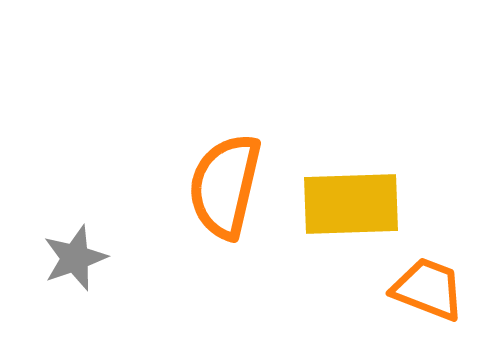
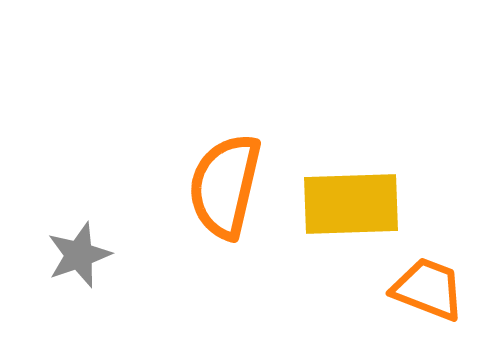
gray star: moved 4 px right, 3 px up
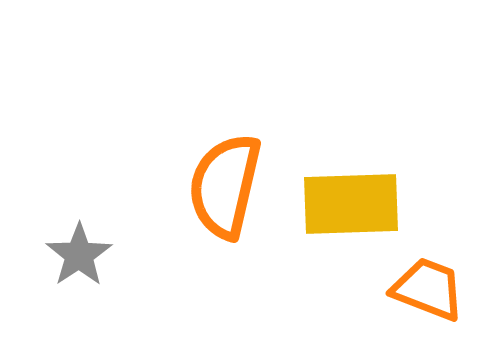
gray star: rotated 14 degrees counterclockwise
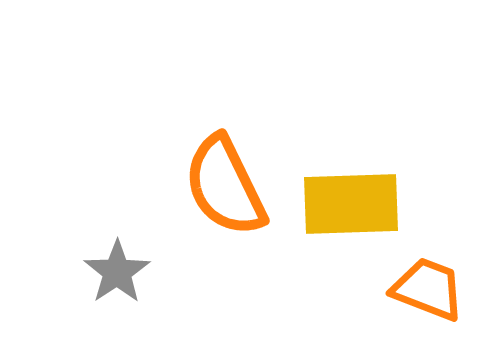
orange semicircle: rotated 39 degrees counterclockwise
gray star: moved 38 px right, 17 px down
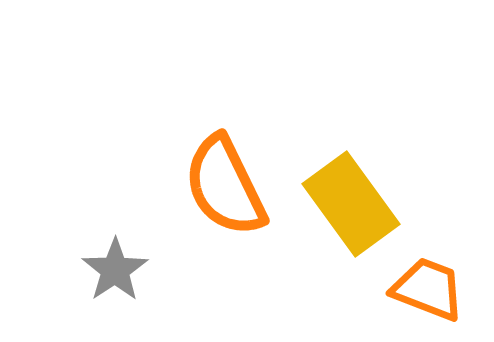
yellow rectangle: rotated 56 degrees clockwise
gray star: moved 2 px left, 2 px up
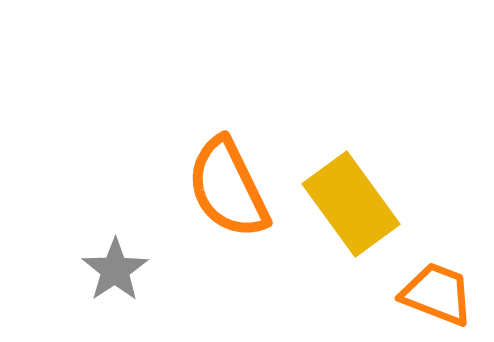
orange semicircle: moved 3 px right, 2 px down
orange trapezoid: moved 9 px right, 5 px down
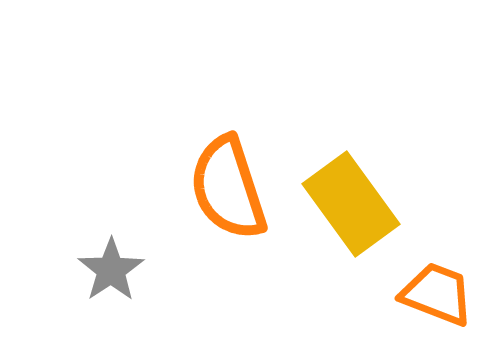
orange semicircle: rotated 8 degrees clockwise
gray star: moved 4 px left
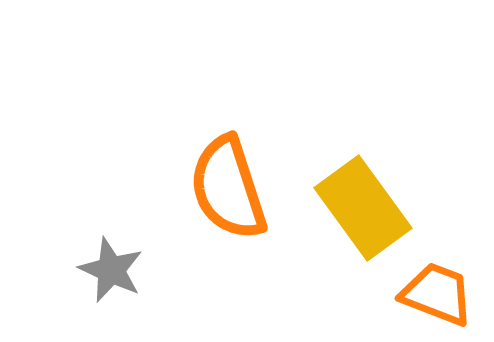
yellow rectangle: moved 12 px right, 4 px down
gray star: rotated 14 degrees counterclockwise
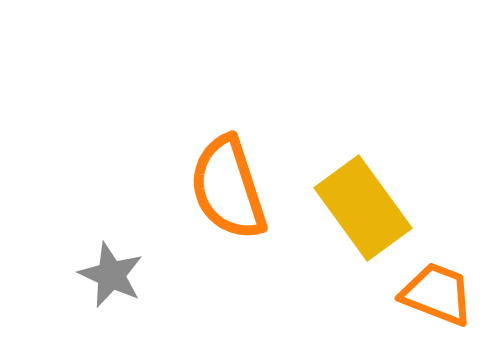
gray star: moved 5 px down
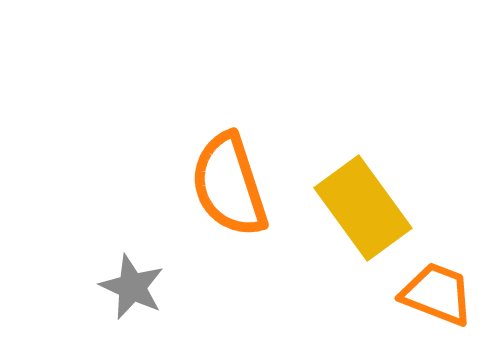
orange semicircle: moved 1 px right, 3 px up
gray star: moved 21 px right, 12 px down
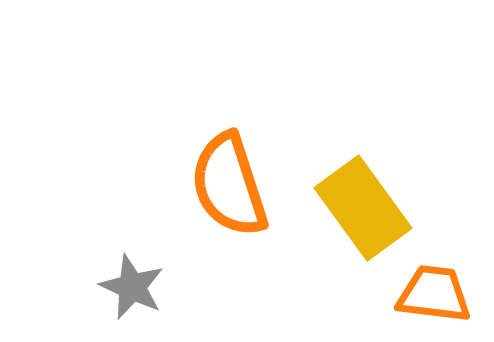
orange trapezoid: moved 3 px left; rotated 14 degrees counterclockwise
